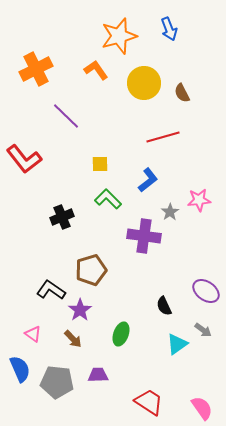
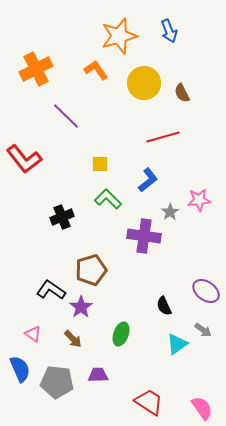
blue arrow: moved 2 px down
purple star: moved 1 px right, 3 px up
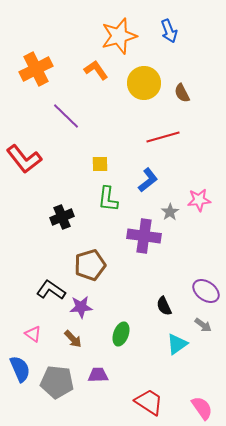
green L-shape: rotated 128 degrees counterclockwise
brown pentagon: moved 1 px left, 5 px up
purple star: rotated 30 degrees clockwise
gray arrow: moved 5 px up
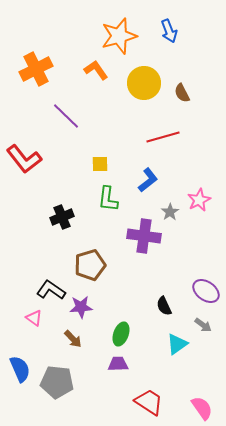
pink star: rotated 20 degrees counterclockwise
pink triangle: moved 1 px right, 16 px up
purple trapezoid: moved 20 px right, 11 px up
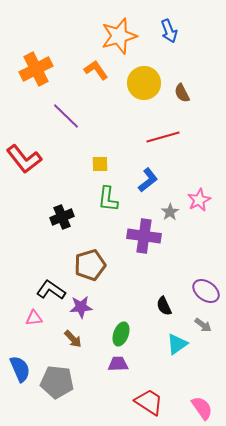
pink triangle: rotated 42 degrees counterclockwise
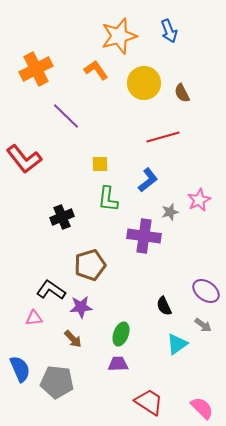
gray star: rotated 18 degrees clockwise
pink semicircle: rotated 10 degrees counterclockwise
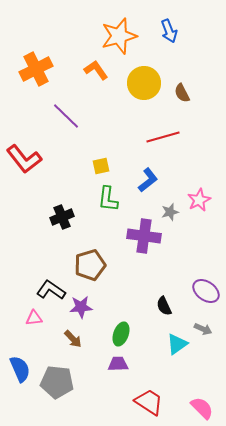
yellow square: moved 1 px right, 2 px down; rotated 12 degrees counterclockwise
gray arrow: moved 4 px down; rotated 12 degrees counterclockwise
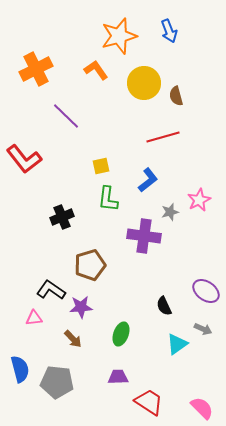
brown semicircle: moved 6 px left, 3 px down; rotated 12 degrees clockwise
purple trapezoid: moved 13 px down
blue semicircle: rotated 8 degrees clockwise
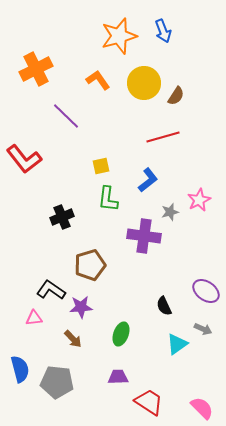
blue arrow: moved 6 px left
orange L-shape: moved 2 px right, 10 px down
brown semicircle: rotated 132 degrees counterclockwise
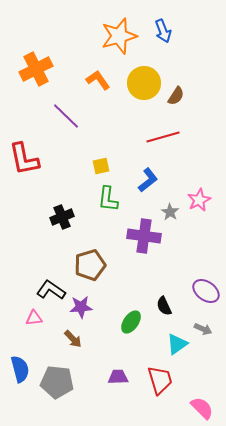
red L-shape: rotated 27 degrees clockwise
gray star: rotated 24 degrees counterclockwise
green ellipse: moved 10 px right, 12 px up; rotated 15 degrees clockwise
red trapezoid: moved 11 px right, 22 px up; rotated 40 degrees clockwise
